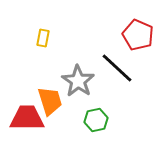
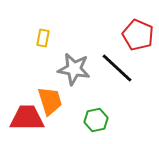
gray star: moved 4 px left, 12 px up; rotated 24 degrees counterclockwise
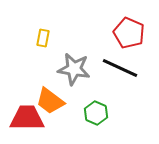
red pentagon: moved 9 px left, 2 px up
black line: moved 3 px right; rotated 18 degrees counterclockwise
orange trapezoid: rotated 144 degrees clockwise
green hexagon: moved 7 px up; rotated 25 degrees counterclockwise
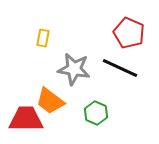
red trapezoid: moved 1 px left, 1 px down
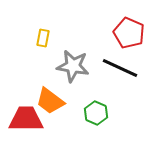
gray star: moved 1 px left, 3 px up
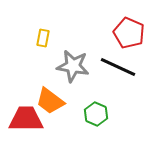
black line: moved 2 px left, 1 px up
green hexagon: moved 1 px down
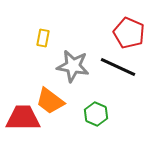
red trapezoid: moved 3 px left, 1 px up
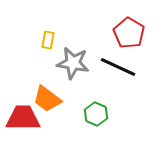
red pentagon: rotated 8 degrees clockwise
yellow rectangle: moved 5 px right, 2 px down
gray star: moved 3 px up
orange trapezoid: moved 3 px left, 2 px up
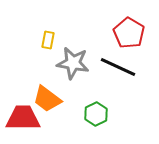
green hexagon: rotated 10 degrees clockwise
